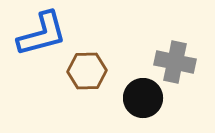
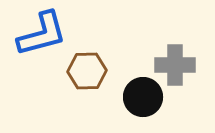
gray cross: moved 3 px down; rotated 12 degrees counterclockwise
black circle: moved 1 px up
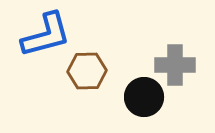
blue L-shape: moved 4 px right, 1 px down
black circle: moved 1 px right
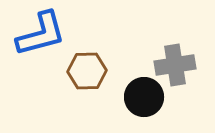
blue L-shape: moved 5 px left, 1 px up
gray cross: rotated 9 degrees counterclockwise
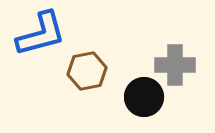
gray cross: rotated 9 degrees clockwise
brown hexagon: rotated 9 degrees counterclockwise
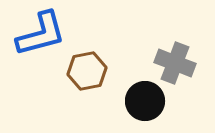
gray cross: moved 2 px up; rotated 21 degrees clockwise
black circle: moved 1 px right, 4 px down
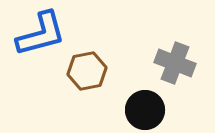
black circle: moved 9 px down
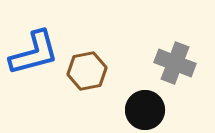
blue L-shape: moved 7 px left, 19 px down
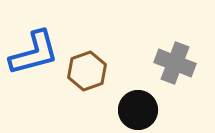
brown hexagon: rotated 9 degrees counterclockwise
black circle: moved 7 px left
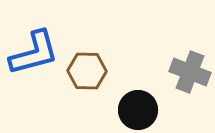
gray cross: moved 15 px right, 9 px down
brown hexagon: rotated 21 degrees clockwise
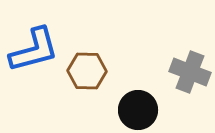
blue L-shape: moved 3 px up
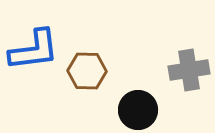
blue L-shape: rotated 8 degrees clockwise
gray cross: moved 1 px left, 2 px up; rotated 30 degrees counterclockwise
